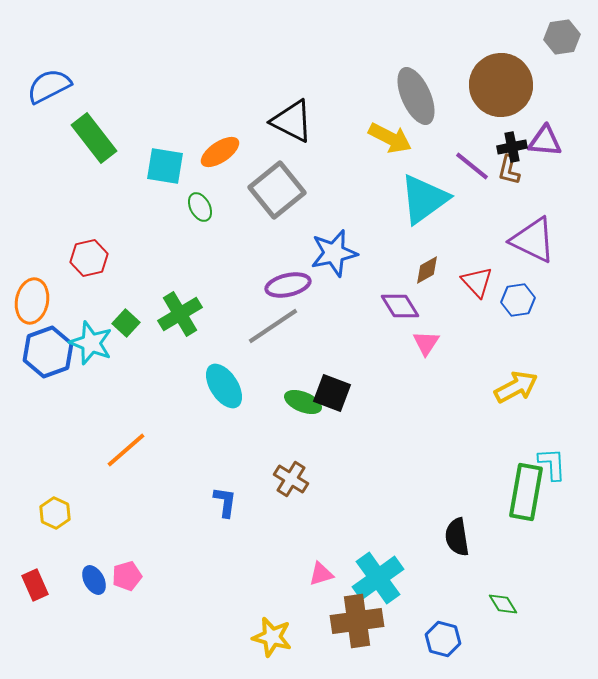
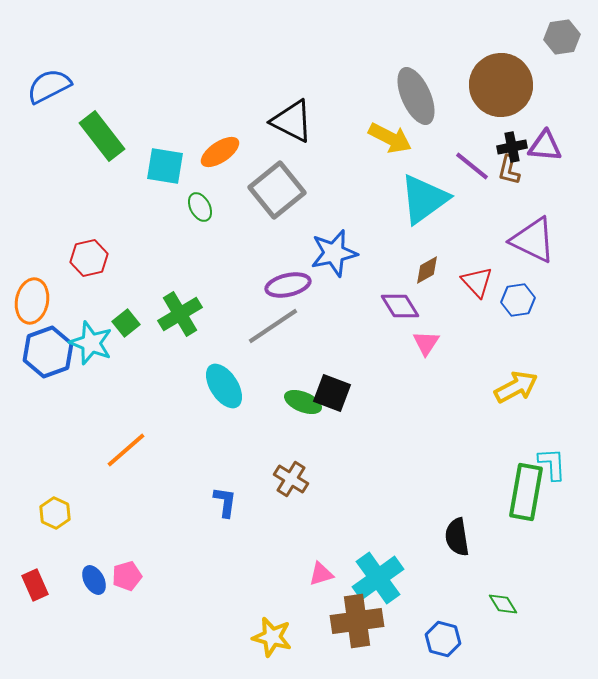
green rectangle at (94, 138): moved 8 px right, 2 px up
purple triangle at (545, 141): moved 5 px down
green square at (126, 323): rotated 8 degrees clockwise
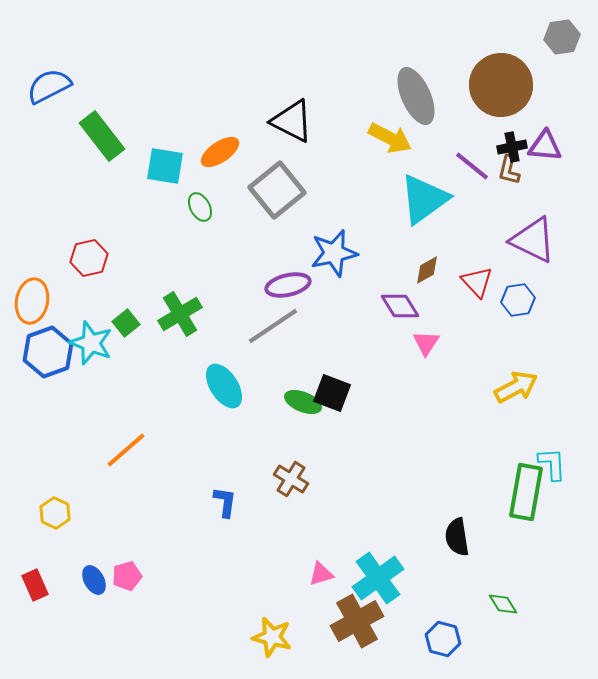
brown cross at (357, 621): rotated 21 degrees counterclockwise
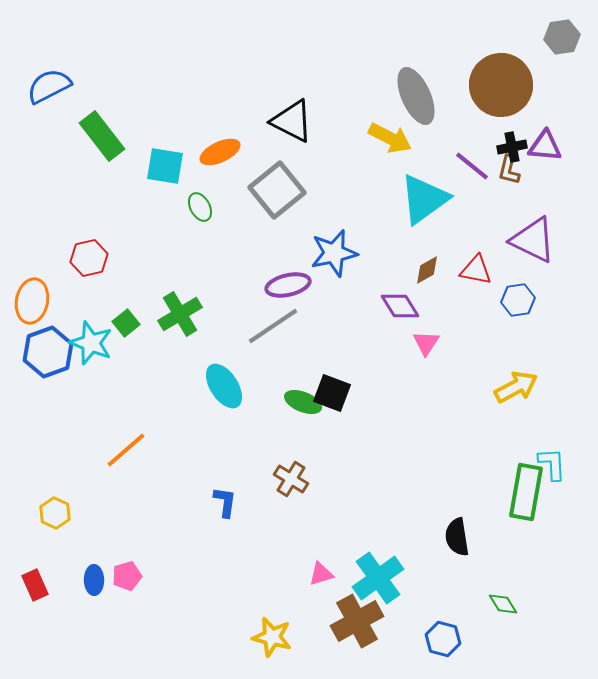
orange ellipse at (220, 152): rotated 9 degrees clockwise
red triangle at (477, 282): moved 1 px left, 12 px up; rotated 36 degrees counterclockwise
blue ellipse at (94, 580): rotated 28 degrees clockwise
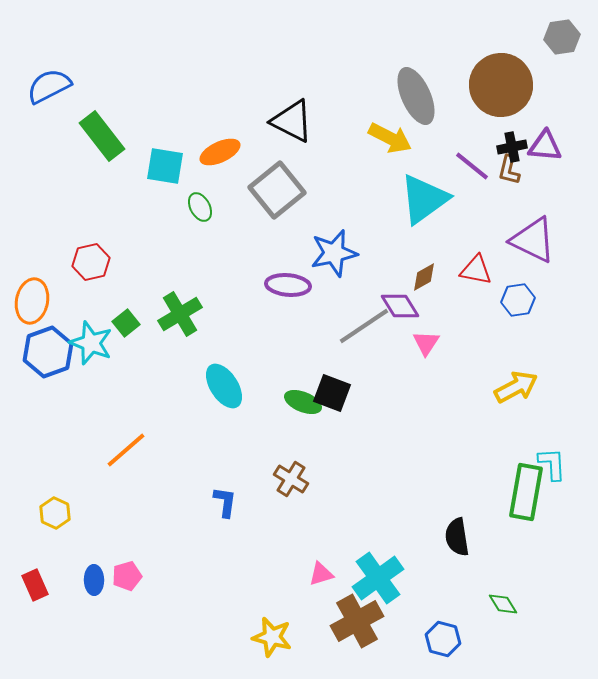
red hexagon at (89, 258): moved 2 px right, 4 px down
brown diamond at (427, 270): moved 3 px left, 7 px down
purple ellipse at (288, 285): rotated 18 degrees clockwise
gray line at (273, 326): moved 91 px right
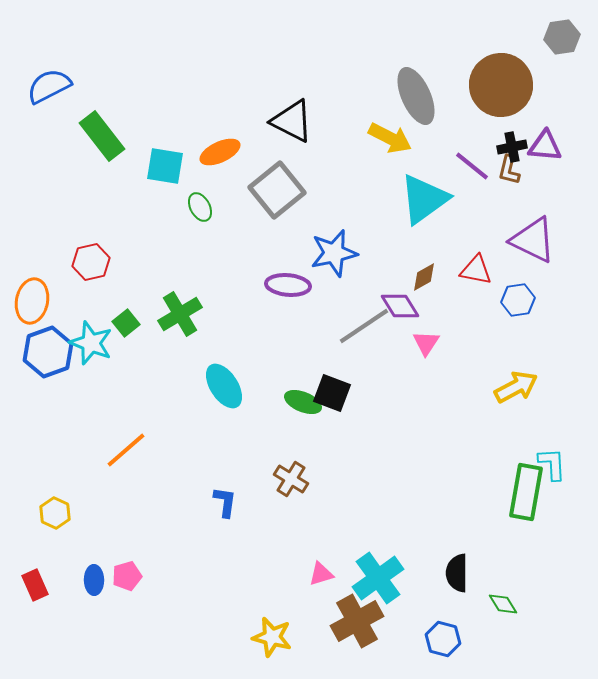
black semicircle at (457, 537): moved 36 px down; rotated 9 degrees clockwise
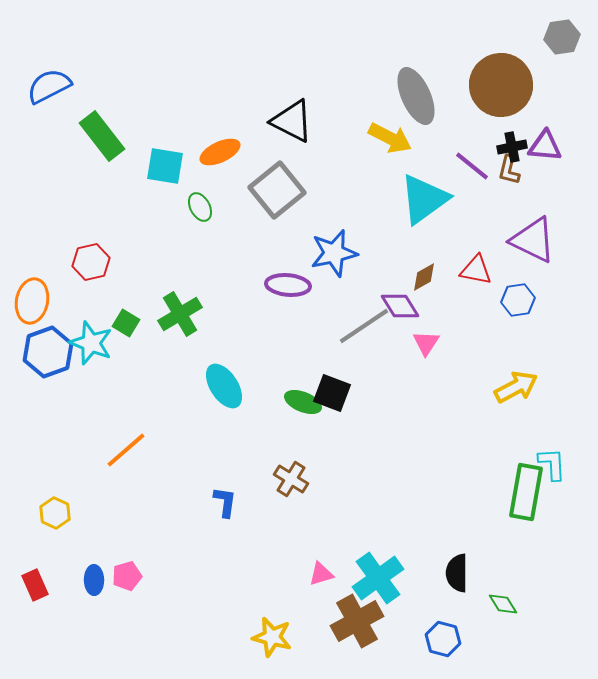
green square at (126, 323): rotated 20 degrees counterclockwise
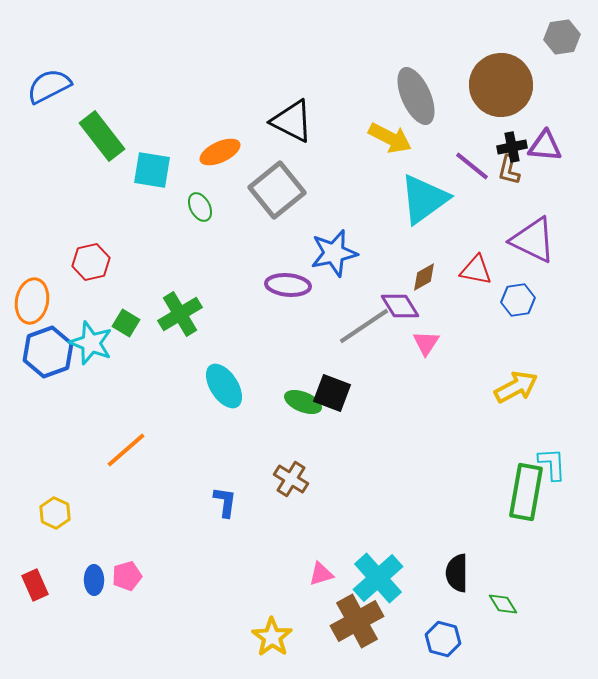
cyan square at (165, 166): moved 13 px left, 4 px down
cyan cross at (378, 578): rotated 6 degrees counterclockwise
yellow star at (272, 637): rotated 21 degrees clockwise
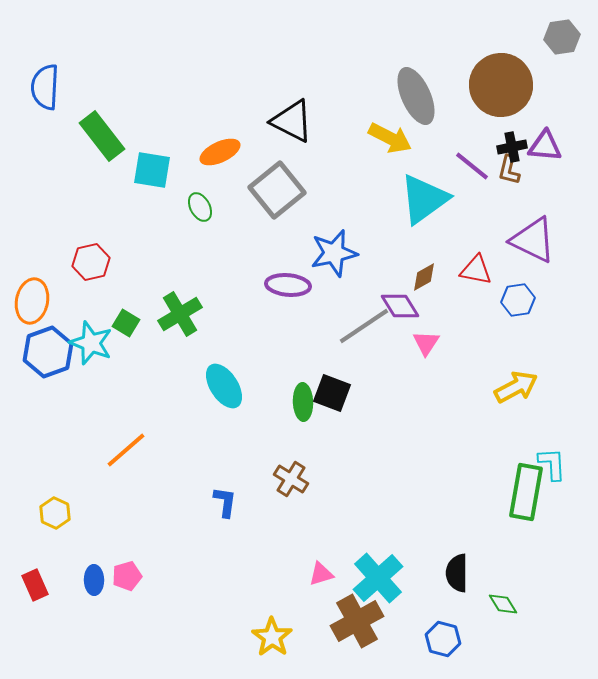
blue semicircle at (49, 86): moved 4 px left, 1 px down; rotated 60 degrees counterclockwise
green ellipse at (303, 402): rotated 66 degrees clockwise
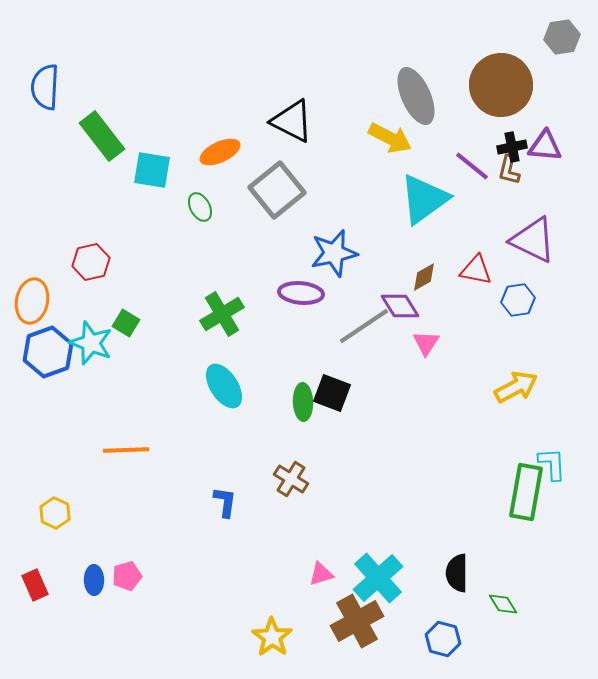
purple ellipse at (288, 285): moved 13 px right, 8 px down
green cross at (180, 314): moved 42 px right
orange line at (126, 450): rotated 39 degrees clockwise
